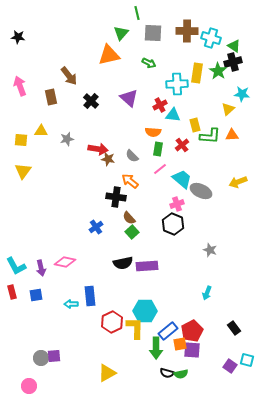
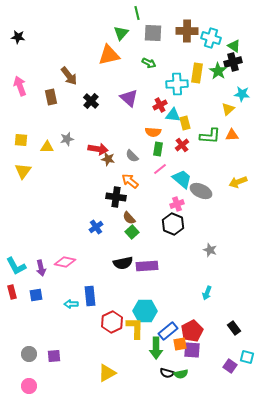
yellow rectangle at (195, 125): moved 10 px left, 2 px up
yellow triangle at (41, 131): moved 6 px right, 16 px down
gray circle at (41, 358): moved 12 px left, 4 px up
cyan square at (247, 360): moved 3 px up
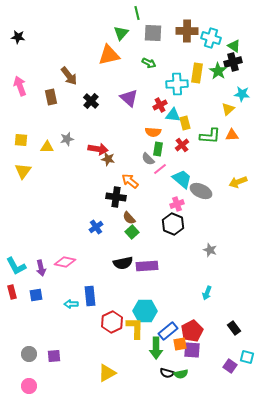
gray semicircle at (132, 156): moved 16 px right, 3 px down
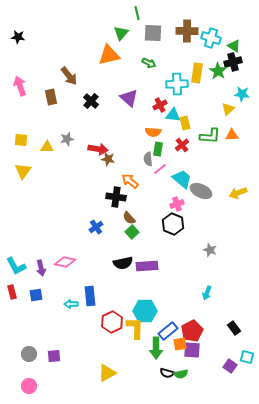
gray semicircle at (148, 159): rotated 40 degrees clockwise
yellow arrow at (238, 182): moved 11 px down
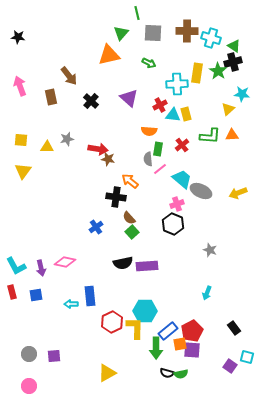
yellow rectangle at (185, 123): moved 1 px right, 9 px up
orange semicircle at (153, 132): moved 4 px left, 1 px up
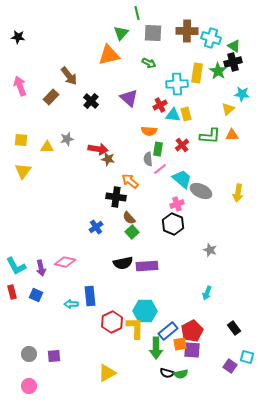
brown rectangle at (51, 97): rotated 56 degrees clockwise
yellow arrow at (238, 193): rotated 60 degrees counterclockwise
blue square at (36, 295): rotated 32 degrees clockwise
